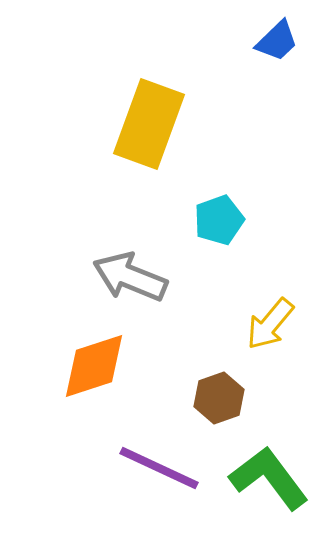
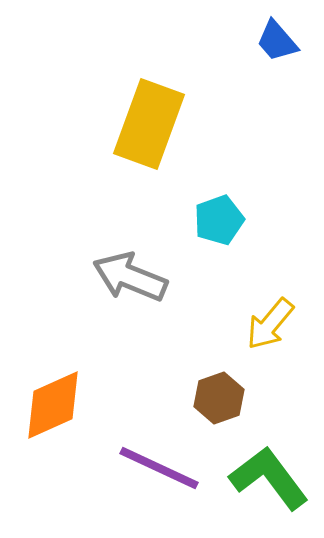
blue trapezoid: rotated 93 degrees clockwise
orange diamond: moved 41 px left, 39 px down; rotated 6 degrees counterclockwise
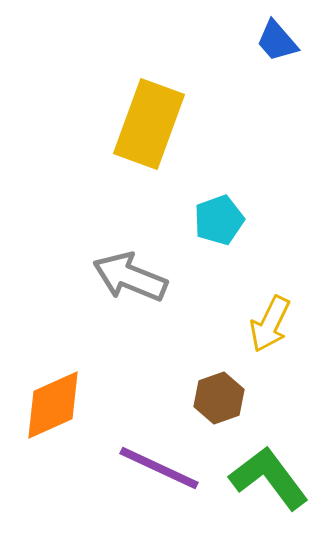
yellow arrow: rotated 14 degrees counterclockwise
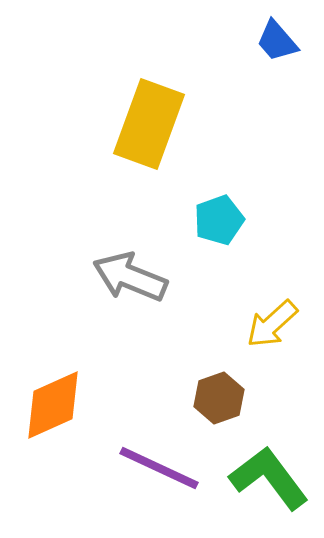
yellow arrow: moved 2 px right; rotated 22 degrees clockwise
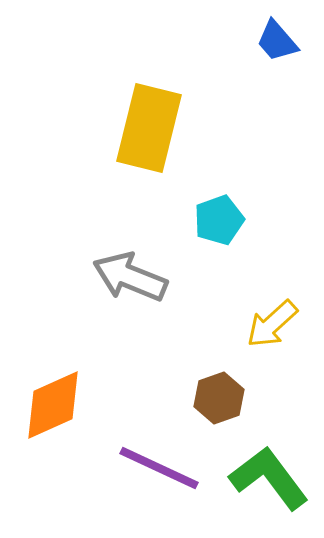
yellow rectangle: moved 4 px down; rotated 6 degrees counterclockwise
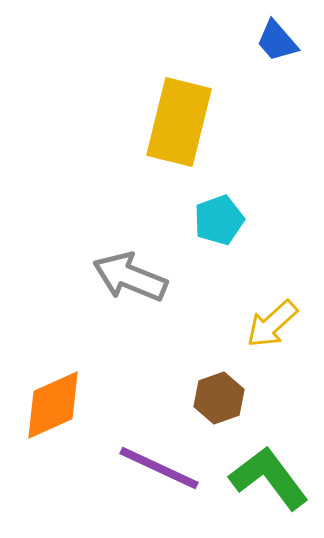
yellow rectangle: moved 30 px right, 6 px up
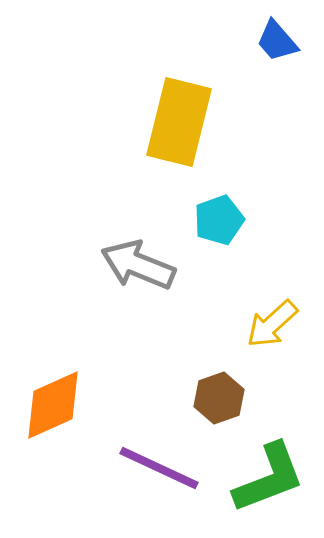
gray arrow: moved 8 px right, 12 px up
green L-shape: rotated 106 degrees clockwise
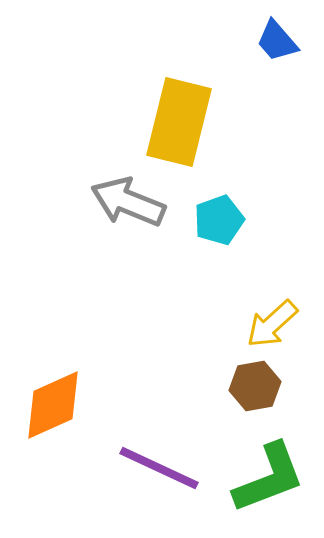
gray arrow: moved 10 px left, 63 px up
brown hexagon: moved 36 px right, 12 px up; rotated 9 degrees clockwise
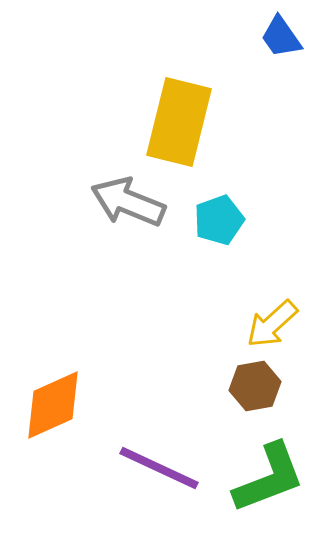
blue trapezoid: moved 4 px right, 4 px up; rotated 6 degrees clockwise
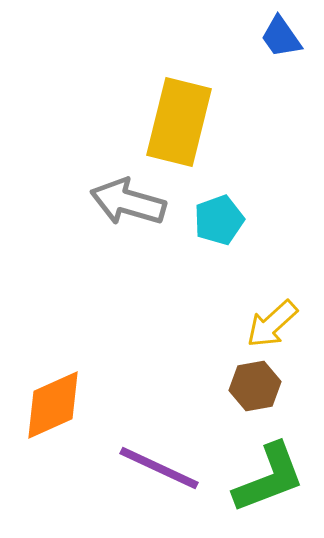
gray arrow: rotated 6 degrees counterclockwise
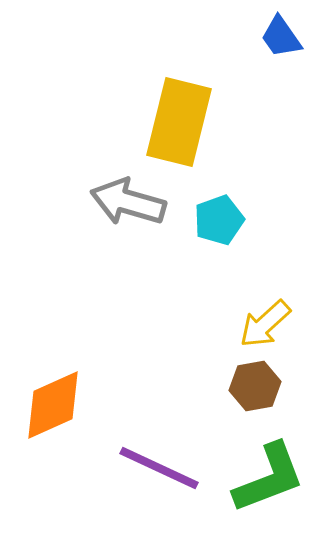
yellow arrow: moved 7 px left
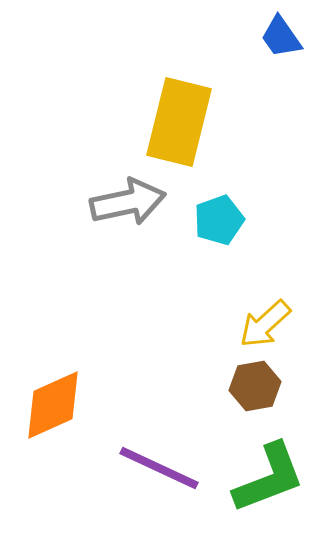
gray arrow: rotated 152 degrees clockwise
